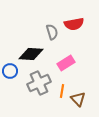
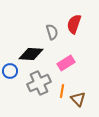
red semicircle: rotated 120 degrees clockwise
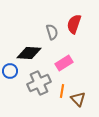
black diamond: moved 2 px left, 1 px up
pink rectangle: moved 2 px left
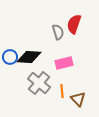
gray semicircle: moved 6 px right
black diamond: moved 4 px down
pink rectangle: rotated 18 degrees clockwise
blue circle: moved 14 px up
gray cross: rotated 25 degrees counterclockwise
orange line: rotated 16 degrees counterclockwise
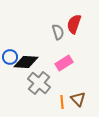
black diamond: moved 3 px left, 5 px down
pink rectangle: rotated 18 degrees counterclockwise
orange line: moved 11 px down
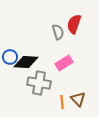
gray cross: rotated 30 degrees counterclockwise
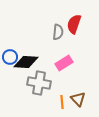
gray semicircle: rotated 21 degrees clockwise
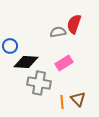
gray semicircle: rotated 105 degrees counterclockwise
blue circle: moved 11 px up
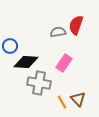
red semicircle: moved 2 px right, 1 px down
pink rectangle: rotated 24 degrees counterclockwise
orange line: rotated 24 degrees counterclockwise
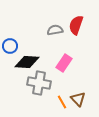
gray semicircle: moved 3 px left, 2 px up
black diamond: moved 1 px right
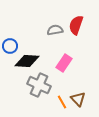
black diamond: moved 1 px up
gray cross: moved 2 px down; rotated 15 degrees clockwise
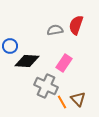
gray cross: moved 7 px right, 1 px down
